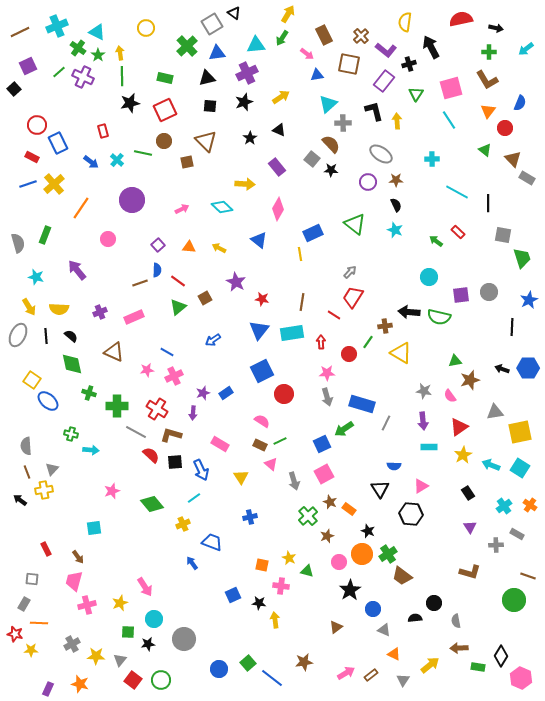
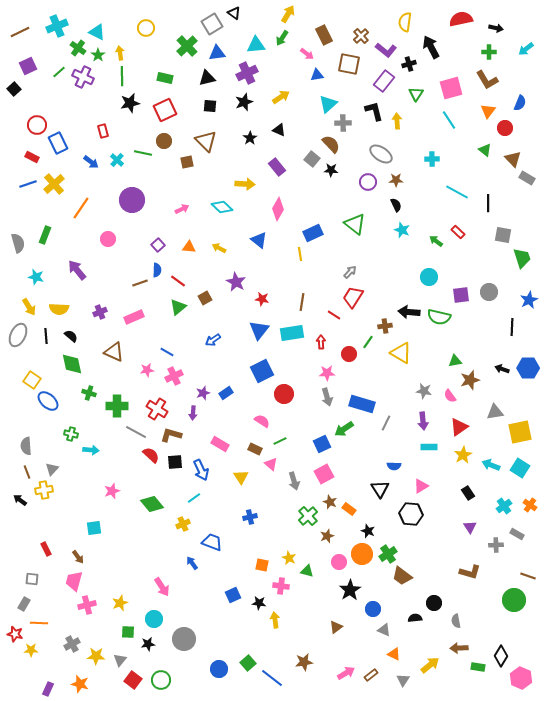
cyan star at (395, 230): moved 7 px right
brown rectangle at (260, 445): moved 5 px left, 4 px down
pink arrow at (145, 587): moved 17 px right
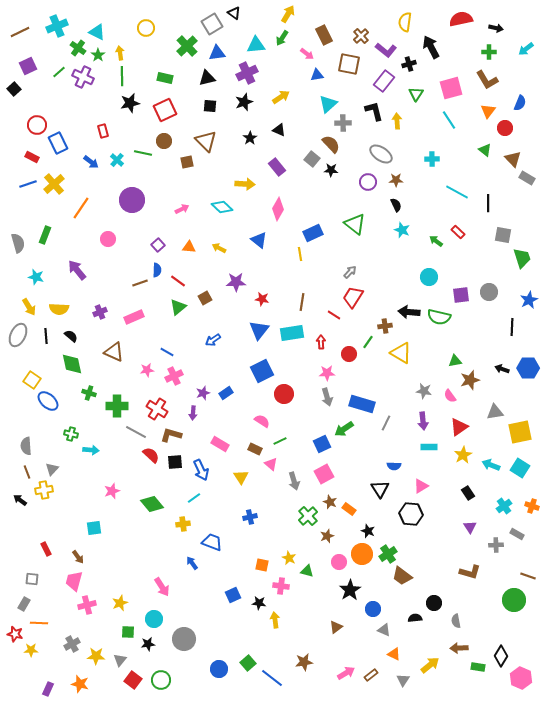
purple star at (236, 282): rotated 30 degrees counterclockwise
orange cross at (530, 505): moved 2 px right, 1 px down; rotated 16 degrees counterclockwise
yellow cross at (183, 524): rotated 16 degrees clockwise
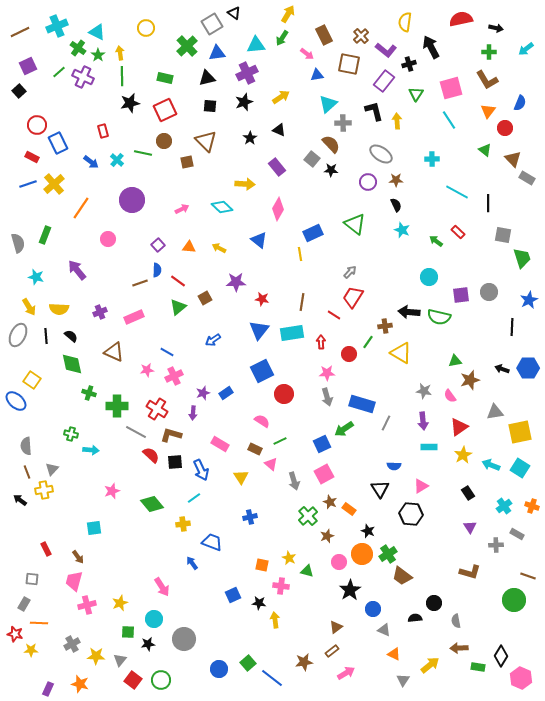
black square at (14, 89): moved 5 px right, 2 px down
blue ellipse at (48, 401): moved 32 px left
brown rectangle at (371, 675): moved 39 px left, 24 px up
